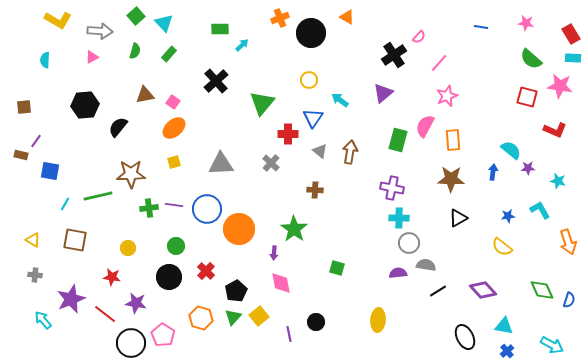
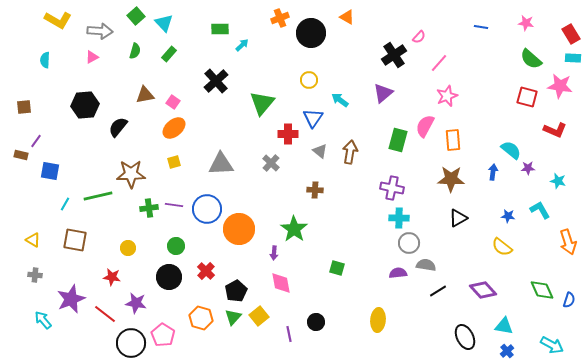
blue star at (508, 216): rotated 16 degrees clockwise
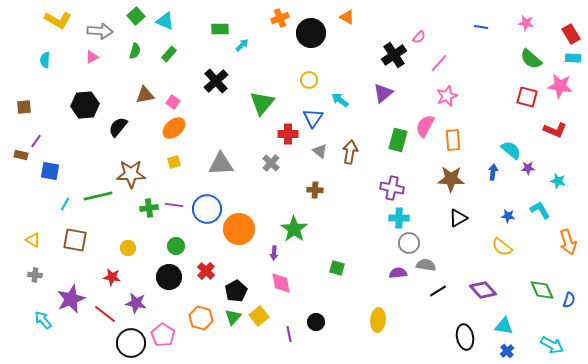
cyan triangle at (164, 23): moved 1 px right, 2 px up; rotated 24 degrees counterclockwise
black ellipse at (465, 337): rotated 15 degrees clockwise
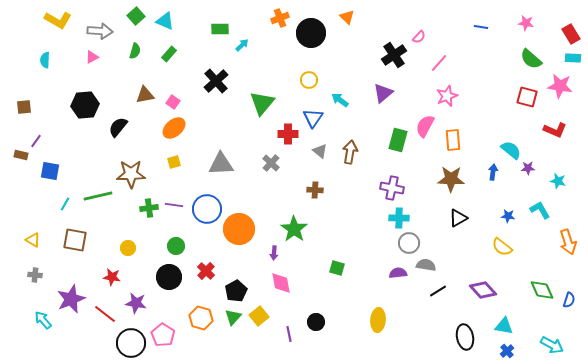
orange triangle at (347, 17): rotated 14 degrees clockwise
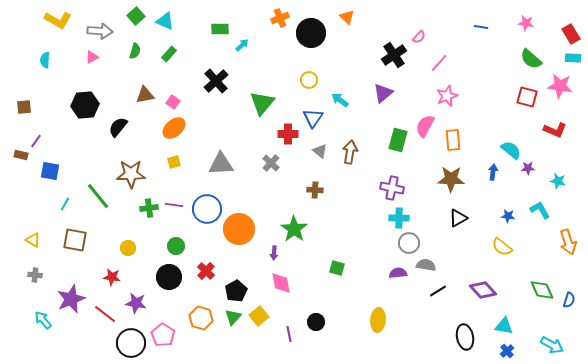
green line at (98, 196): rotated 64 degrees clockwise
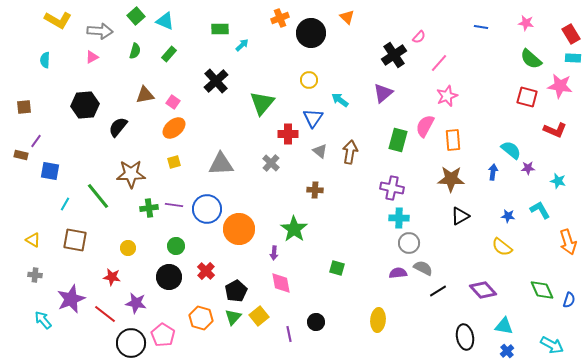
black triangle at (458, 218): moved 2 px right, 2 px up
gray semicircle at (426, 265): moved 3 px left, 3 px down; rotated 18 degrees clockwise
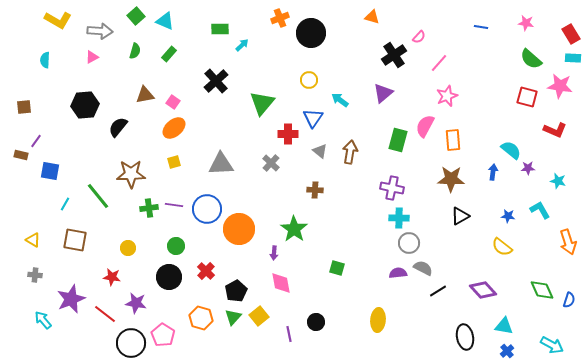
orange triangle at (347, 17): moved 25 px right; rotated 28 degrees counterclockwise
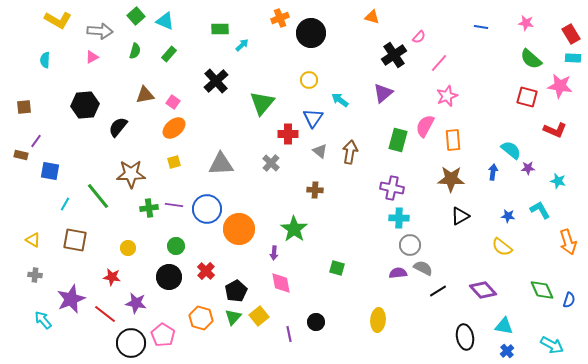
gray circle at (409, 243): moved 1 px right, 2 px down
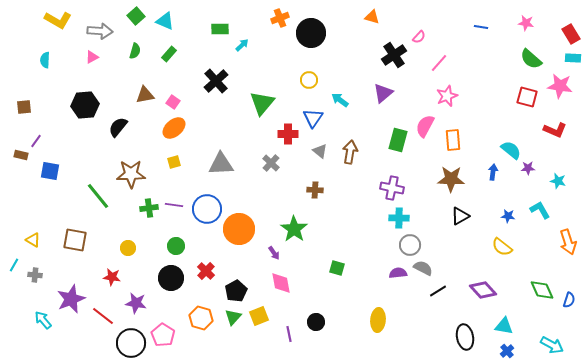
cyan line at (65, 204): moved 51 px left, 61 px down
purple arrow at (274, 253): rotated 40 degrees counterclockwise
black circle at (169, 277): moved 2 px right, 1 px down
red line at (105, 314): moved 2 px left, 2 px down
yellow square at (259, 316): rotated 18 degrees clockwise
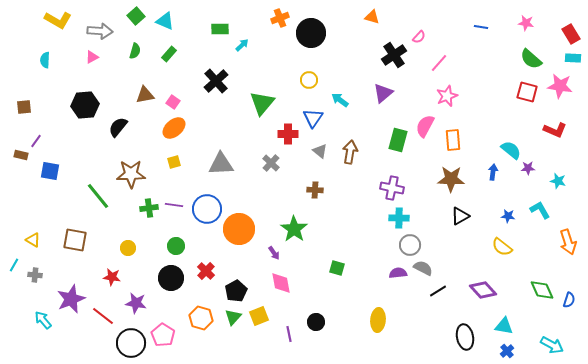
red square at (527, 97): moved 5 px up
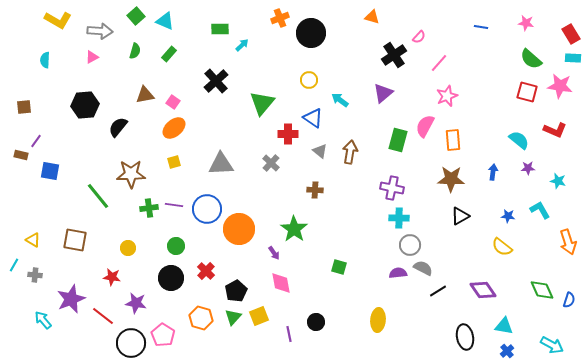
blue triangle at (313, 118): rotated 30 degrees counterclockwise
cyan semicircle at (511, 150): moved 8 px right, 10 px up
green square at (337, 268): moved 2 px right, 1 px up
purple diamond at (483, 290): rotated 8 degrees clockwise
